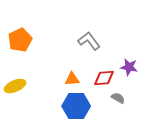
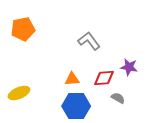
orange pentagon: moved 3 px right, 11 px up; rotated 15 degrees clockwise
yellow ellipse: moved 4 px right, 7 px down
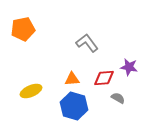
gray L-shape: moved 2 px left, 2 px down
yellow ellipse: moved 12 px right, 2 px up
blue hexagon: moved 2 px left; rotated 16 degrees clockwise
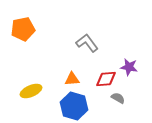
red diamond: moved 2 px right, 1 px down
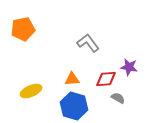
gray L-shape: moved 1 px right
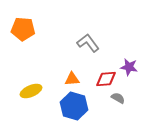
orange pentagon: rotated 15 degrees clockwise
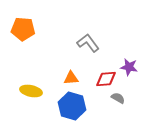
orange triangle: moved 1 px left, 1 px up
yellow ellipse: rotated 35 degrees clockwise
blue hexagon: moved 2 px left
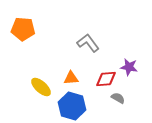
yellow ellipse: moved 10 px right, 4 px up; rotated 30 degrees clockwise
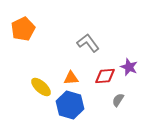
orange pentagon: rotated 30 degrees counterclockwise
purple star: rotated 12 degrees clockwise
red diamond: moved 1 px left, 3 px up
gray semicircle: moved 2 px down; rotated 88 degrees counterclockwise
blue hexagon: moved 2 px left, 1 px up
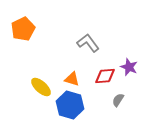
orange triangle: moved 1 px right, 1 px down; rotated 21 degrees clockwise
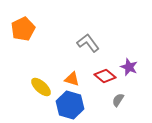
red diamond: rotated 45 degrees clockwise
